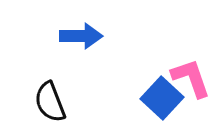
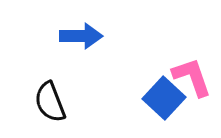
pink L-shape: moved 1 px right, 1 px up
blue square: moved 2 px right
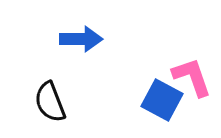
blue arrow: moved 3 px down
blue square: moved 2 px left, 2 px down; rotated 15 degrees counterclockwise
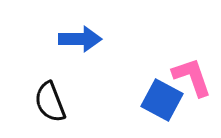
blue arrow: moved 1 px left
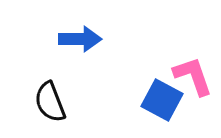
pink L-shape: moved 1 px right, 1 px up
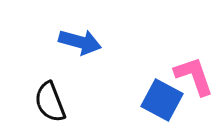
blue arrow: moved 3 px down; rotated 15 degrees clockwise
pink L-shape: moved 1 px right
